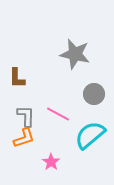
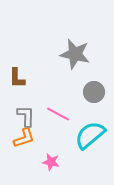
gray circle: moved 2 px up
pink star: rotated 24 degrees counterclockwise
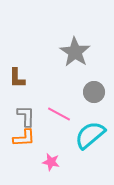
gray star: moved 2 px up; rotated 20 degrees clockwise
pink line: moved 1 px right
orange L-shape: rotated 15 degrees clockwise
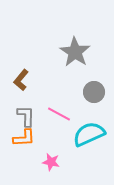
brown L-shape: moved 4 px right, 2 px down; rotated 40 degrees clockwise
cyan semicircle: moved 1 px left, 1 px up; rotated 16 degrees clockwise
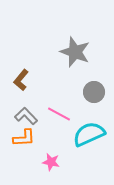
gray star: rotated 12 degrees counterclockwise
gray L-shape: rotated 45 degrees counterclockwise
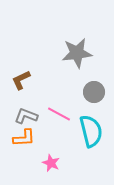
gray star: moved 2 px right, 1 px down; rotated 28 degrees counterclockwise
brown L-shape: rotated 25 degrees clockwise
gray L-shape: rotated 25 degrees counterclockwise
cyan semicircle: moved 2 px right, 3 px up; rotated 100 degrees clockwise
pink star: moved 1 px down; rotated 12 degrees clockwise
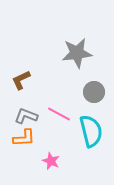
pink star: moved 2 px up
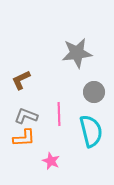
pink line: rotated 60 degrees clockwise
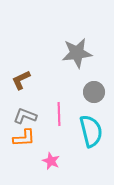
gray L-shape: moved 1 px left
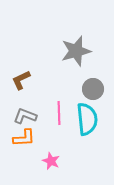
gray star: moved 1 px left, 2 px up; rotated 8 degrees counterclockwise
gray circle: moved 1 px left, 3 px up
pink line: moved 1 px up
cyan semicircle: moved 4 px left, 12 px up; rotated 8 degrees clockwise
